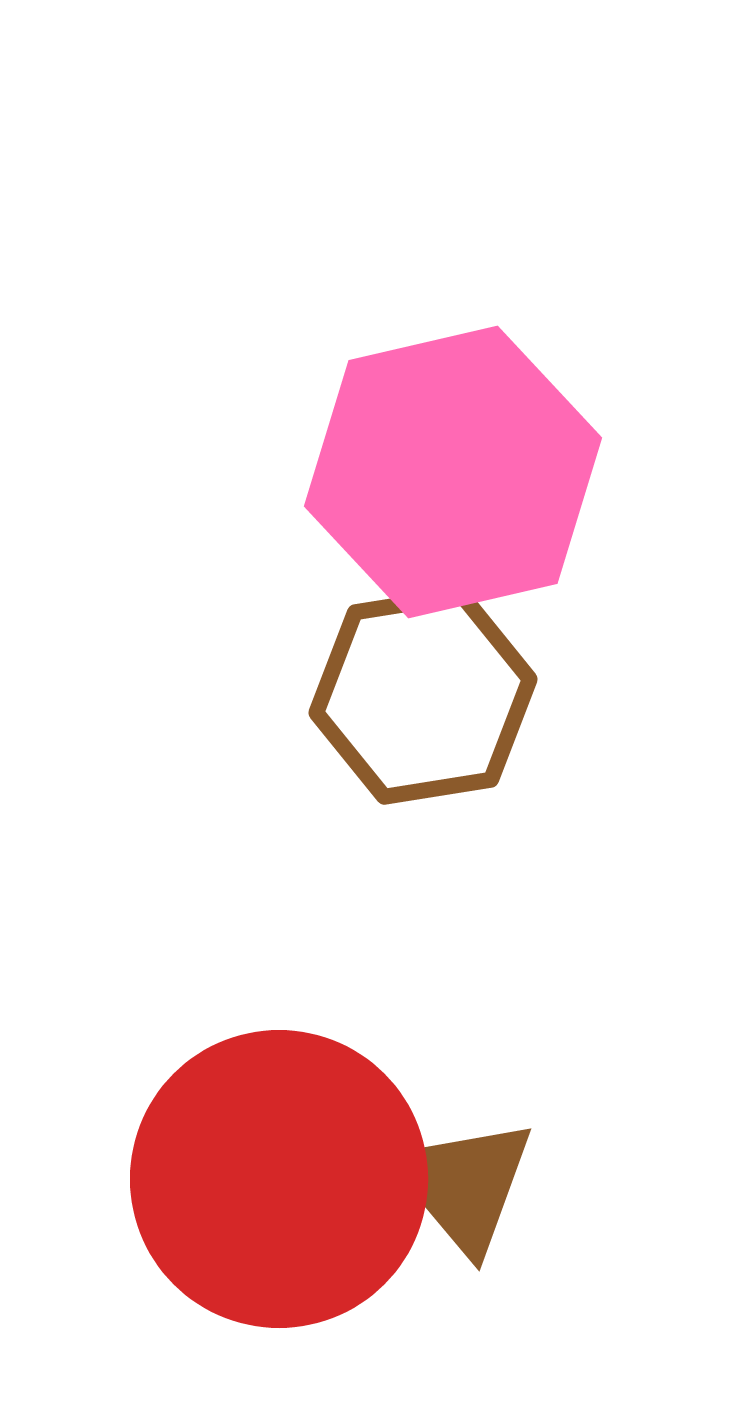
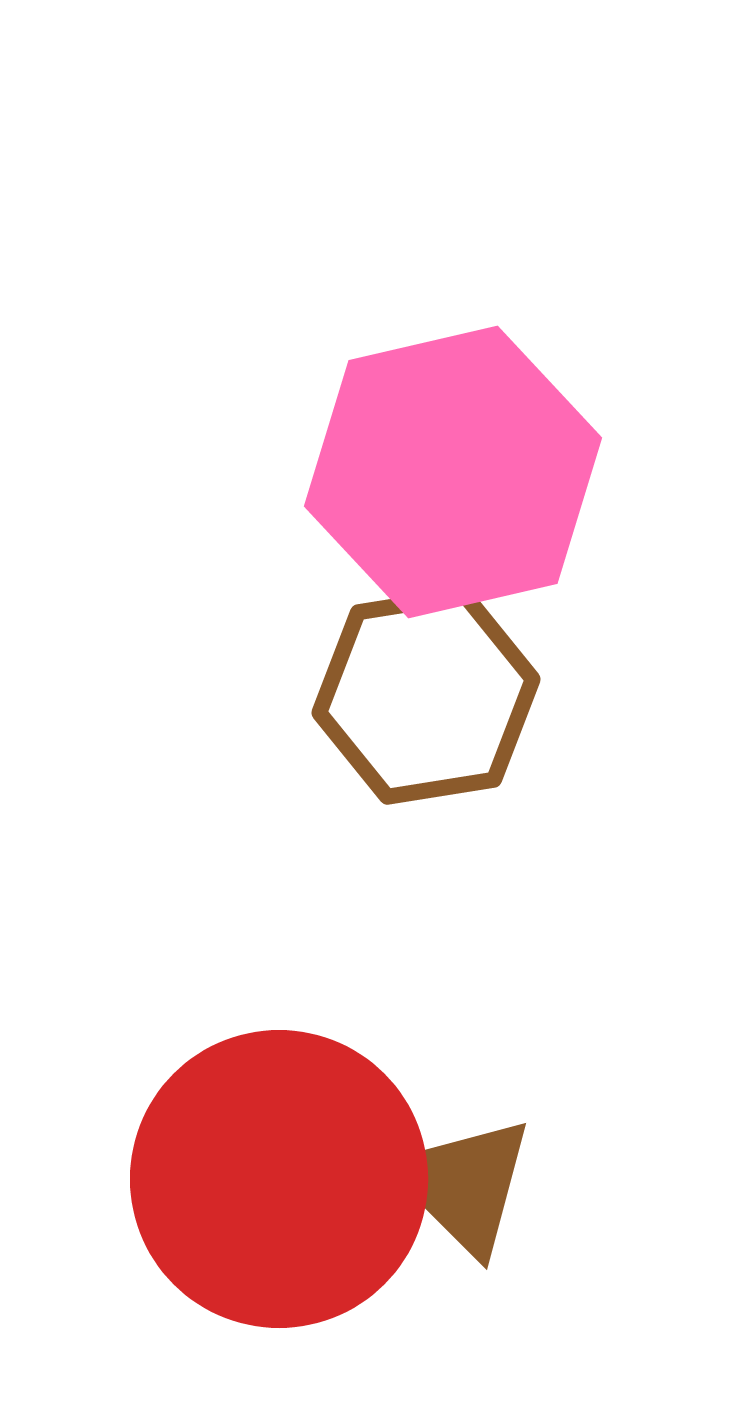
brown hexagon: moved 3 px right
brown triangle: rotated 5 degrees counterclockwise
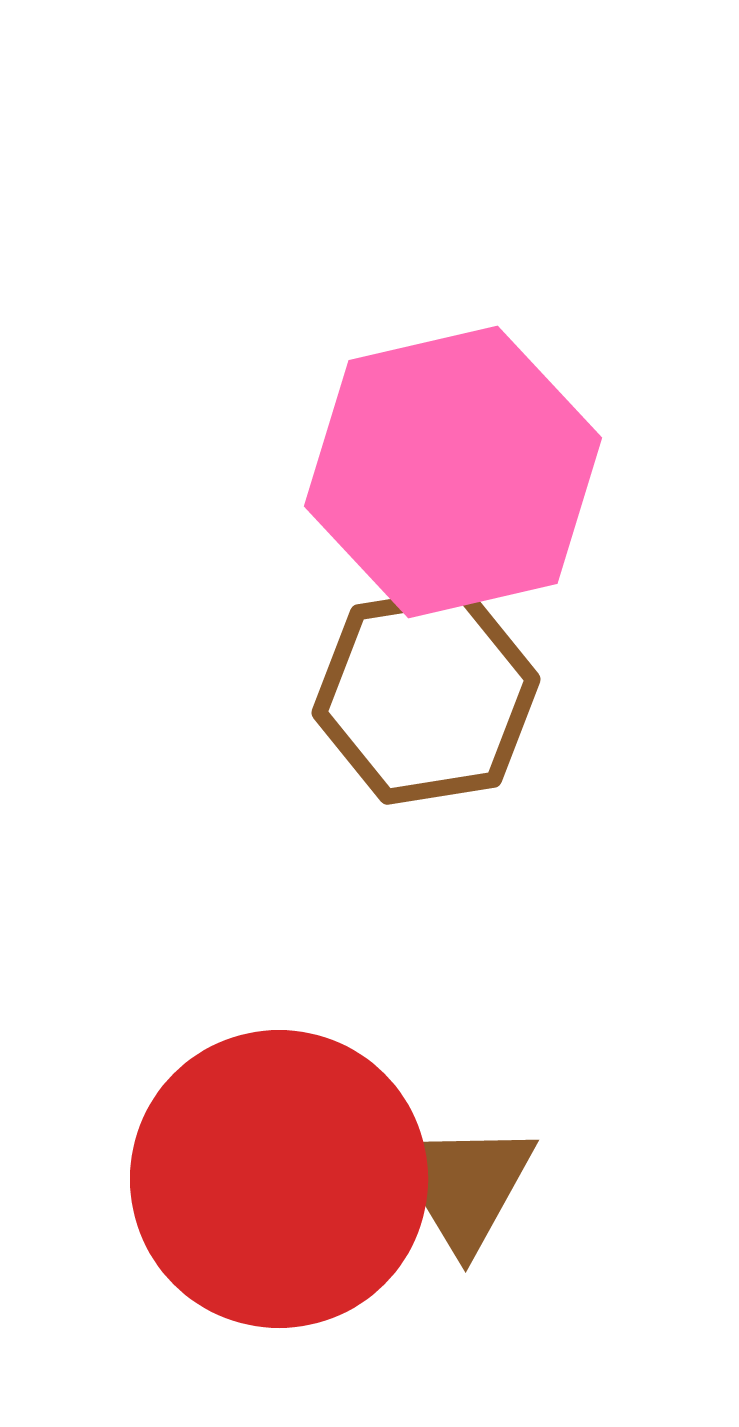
brown triangle: rotated 14 degrees clockwise
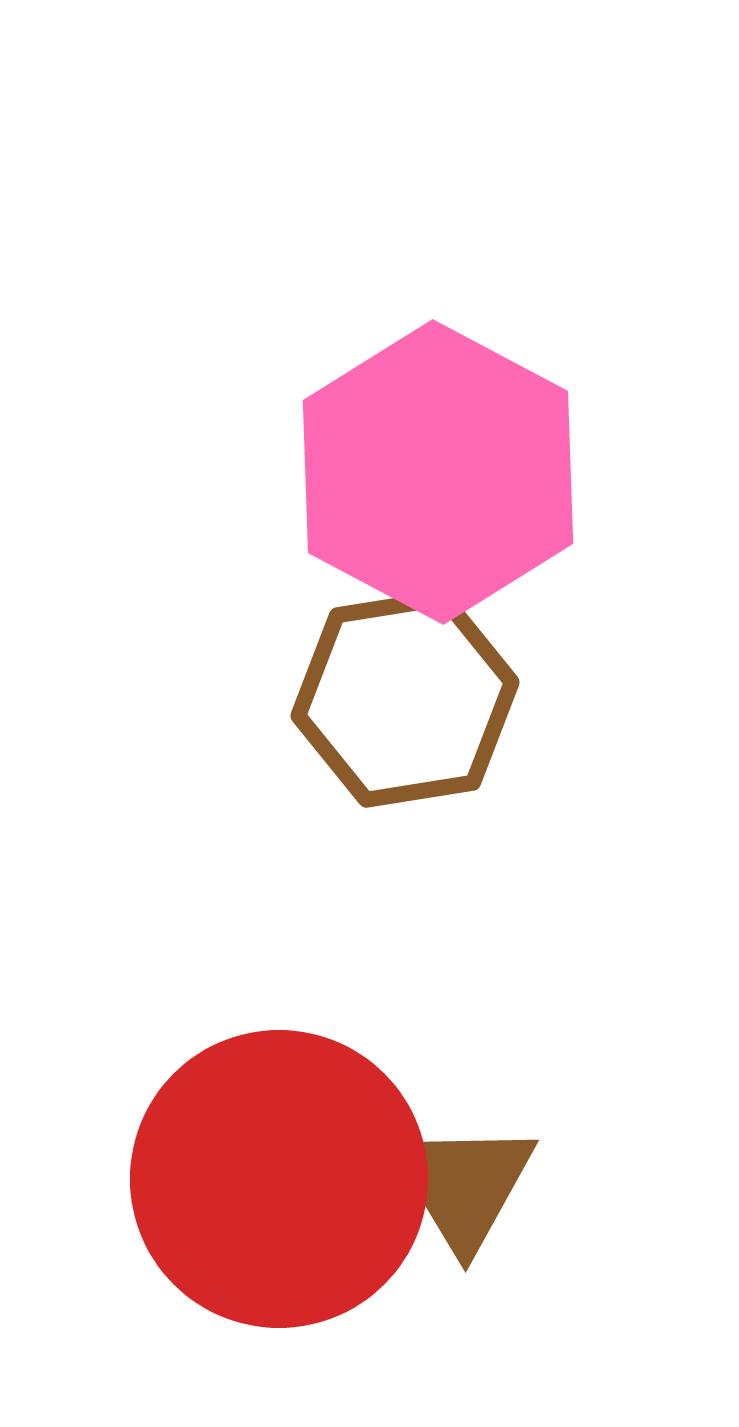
pink hexagon: moved 15 px left; rotated 19 degrees counterclockwise
brown hexagon: moved 21 px left, 3 px down
